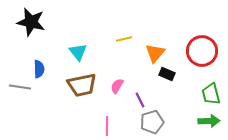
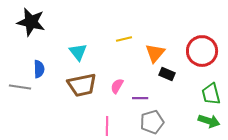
purple line: moved 2 px up; rotated 63 degrees counterclockwise
green arrow: rotated 20 degrees clockwise
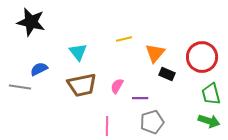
red circle: moved 6 px down
blue semicircle: rotated 114 degrees counterclockwise
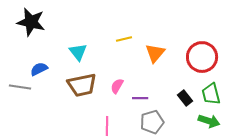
black rectangle: moved 18 px right, 24 px down; rotated 28 degrees clockwise
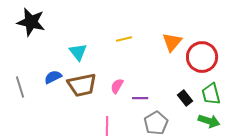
orange triangle: moved 17 px right, 11 px up
blue semicircle: moved 14 px right, 8 px down
gray line: rotated 65 degrees clockwise
gray pentagon: moved 4 px right, 1 px down; rotated 15 degrees counterclockwise
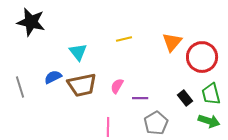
pink line: moved 1 px right, 1 px down
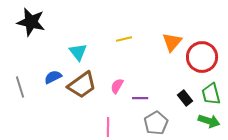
brown trapezoid: rotated 24 degrees counterclockwise
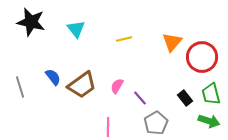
cyan triangle: moved 2 px left, 23 px up
blue semicircle: rotated 78 degrees clockwise
purple line: rotated 49 degrees clockwise
